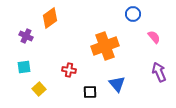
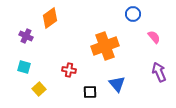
cyan square: rotated 24 degrees clockwise
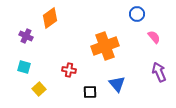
blue circle: moved 4 px right
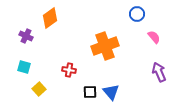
blue triangle: moved 6 px left, 8 px down
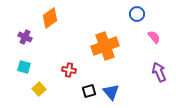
purple cross: moved 1 px left, 1 px down
black square: moved 1 px left, 1 px up; rotated 16 degrees counterclockwise
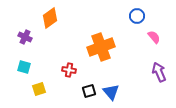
blue circle: moved 2 px down
orange cross: moved 4 px left, 1 px down
yellow square: rotated 24 degrees clockwise
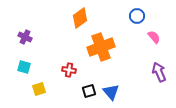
orange diamond: moved 30 px right
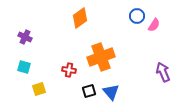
pink semicircle: moved 12 px up; rotated 72 degrees clockwise
orange cross: moved 10 px down
purple arrow: moved 4 px right
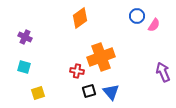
red cross: moved 8 px right, 1 px down
yellow square: moved 1 px left, 4 px down
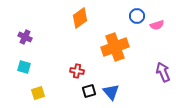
pink semicircle: moved 3 px right; rotated 40 degrees clockwise
orange cross: moved 14 px right, 10 px up
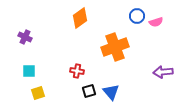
pink semicircle: moved 1 px left, 3 px up
cyan square: moved 5 px right, 4 px down; rotated 16 degrees counterclockwise
purple arrow: rotated 72 degrees counterclockwise
